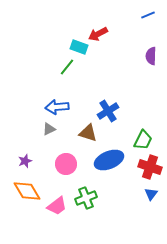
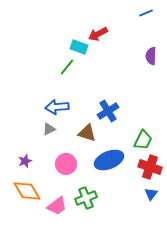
blue line: moved 2 px left, 2 px up
brown triangle: moved 1 px left
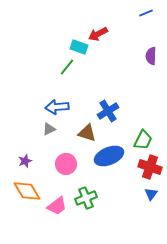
blue ellipse: moved 4 px up
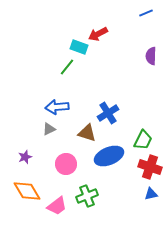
blue cross: moved 2 px down
purple star: moved 4 px up
blue triangle: rotated 40 degrees clockwise
green cross: moved 1 px right, 2 px up
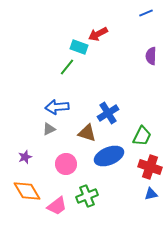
green trapezoid: moved 1 px left, 4 px up
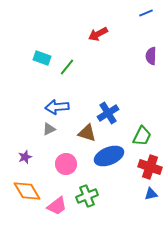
cyan rectangle: moved 37 px left, 11 px down
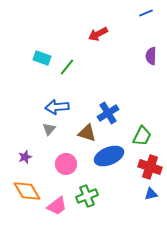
gray triangle: rotated 24 degrees counterclockwise
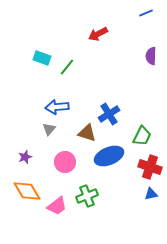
blue cross: moved 1 px right, 1 px down
pink circle: moved 1 px left, 2 px up
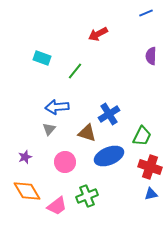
green line: moved 8 px right, 4 px down
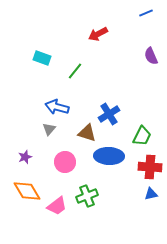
purple semicircle: rotated 24 degrees counterclockwise
blue arrow: rotated 20 degrees clockwise
blue ellipse: rotated 24 degrees clockwise
red cross: rotated 15 degrees counterclockwise
